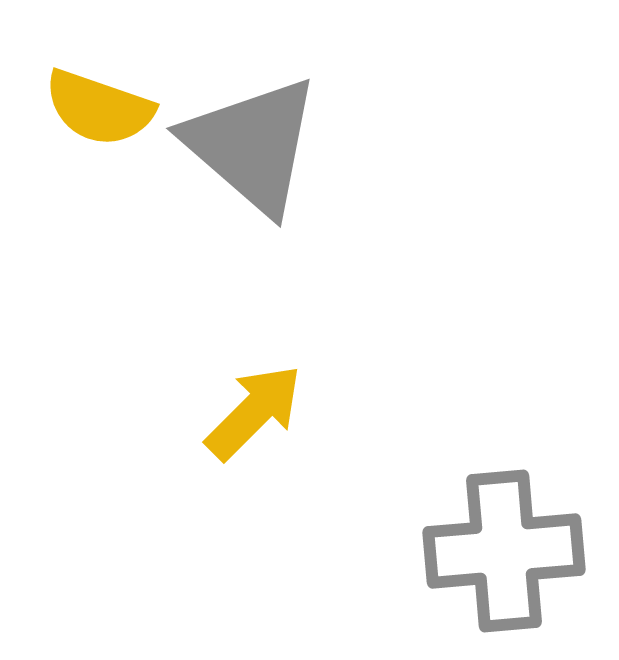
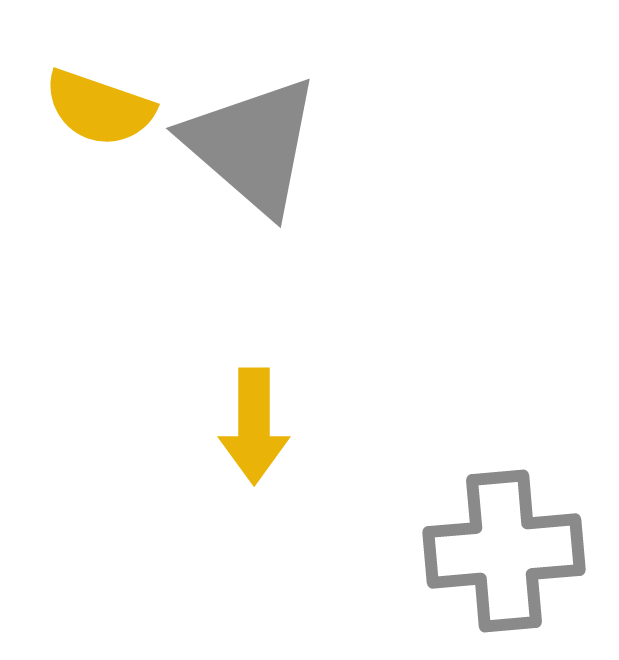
yellow arrow: moved 14 px down; rotated 135 degrees clockwise
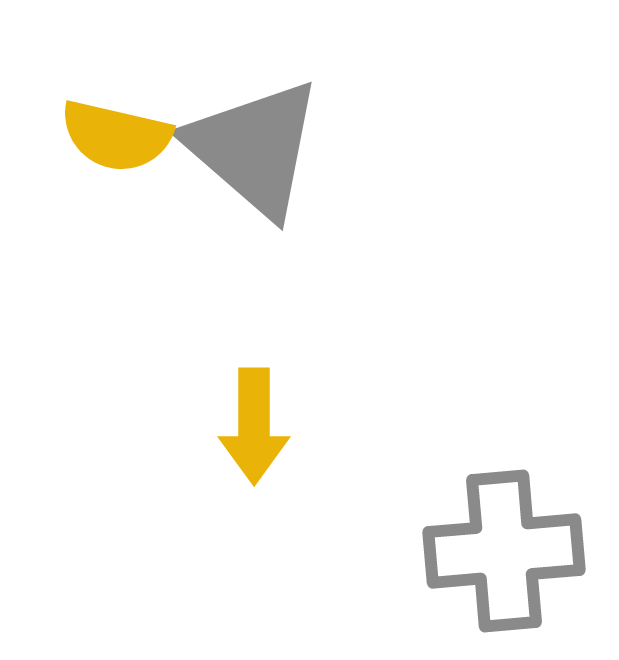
yellow semicircle: moved 17 px right, 28 px down; rotated 6 degrees counterclockwise
gray triangle: moved 2 px right, 3 px down
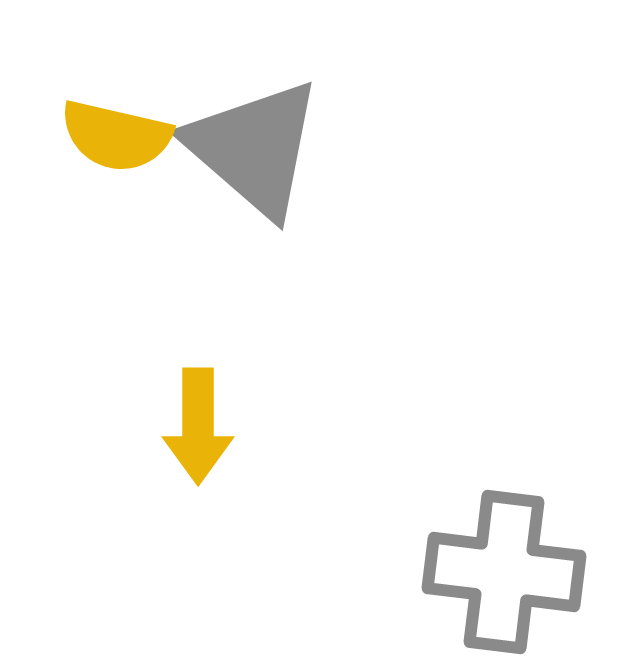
yellow arrow: moved 56 px left
gray cross: moved 21 px down; rotated 12 degrees clockwise
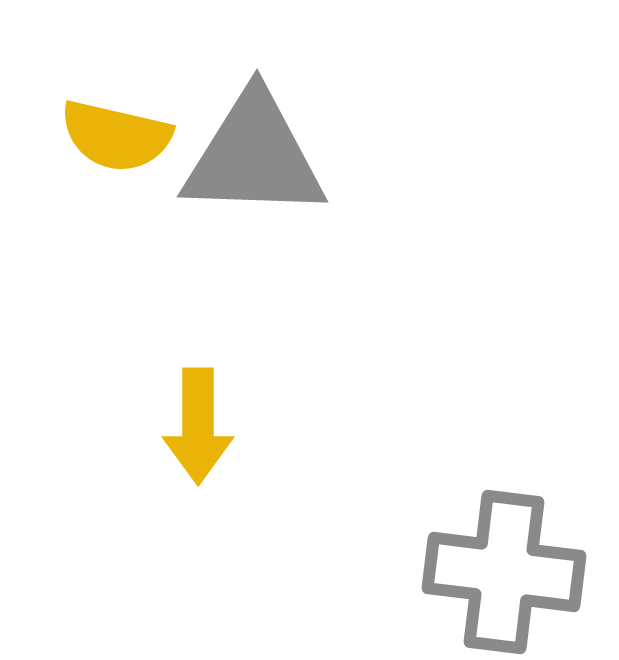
gray triangle: moved 8 px down; rotated 39 degrees counterclockwise
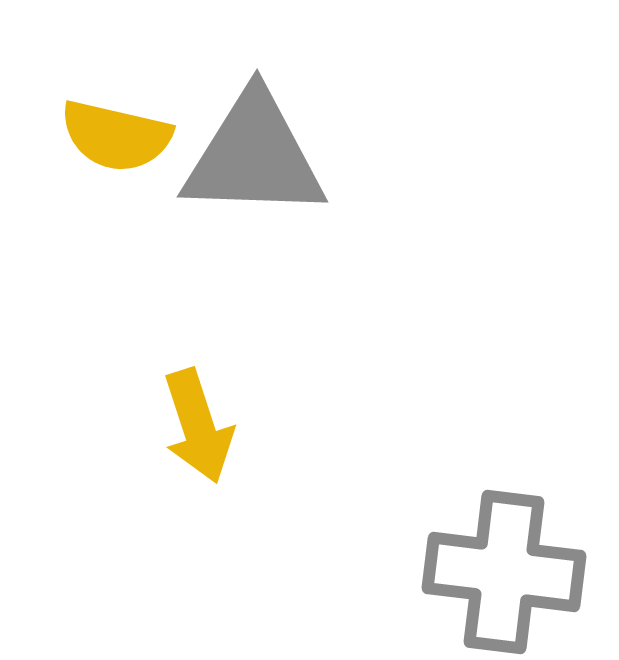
yellow arrow: rotated 18 degrees counterclockwise
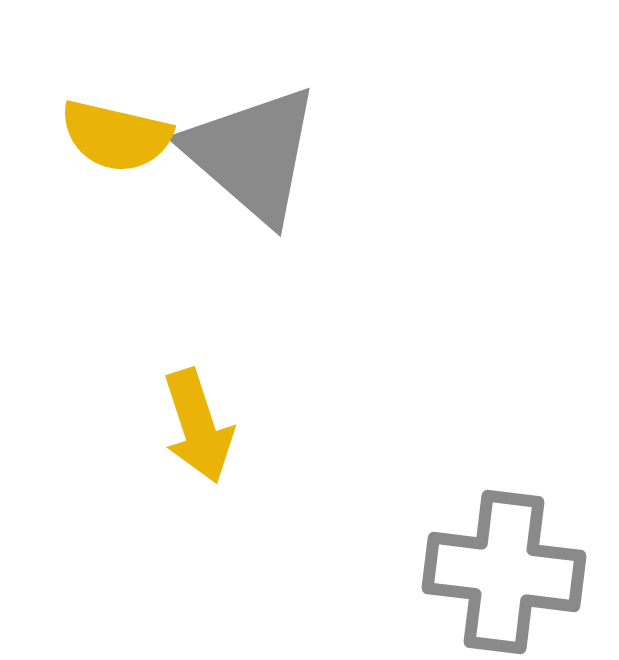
gray triangle: moved 2 px left, 2 px up; rotated 39 degrees clockwise
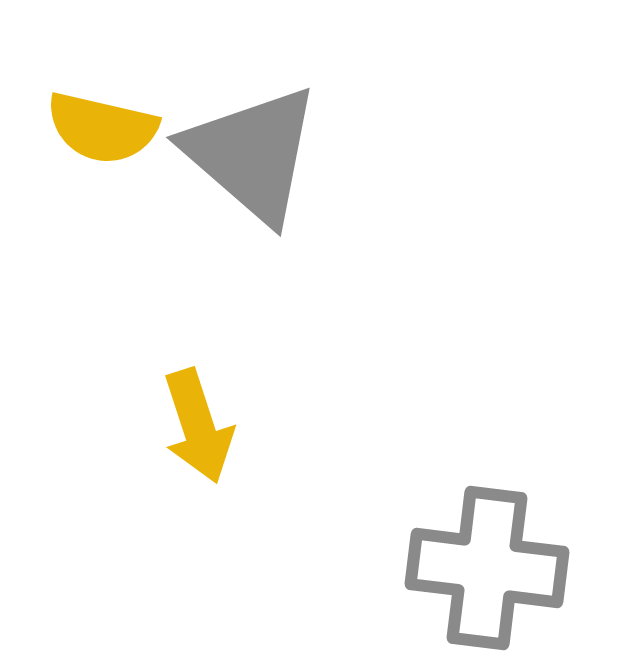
yellow semicircle: moved 14 px left, 8 px up
gray cross: moved 17 px left, 4 px up
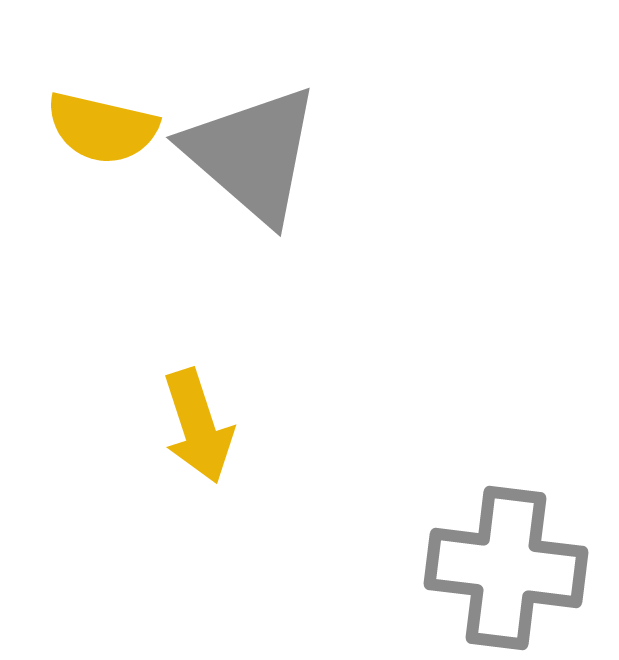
gray cross: moved 19 px right
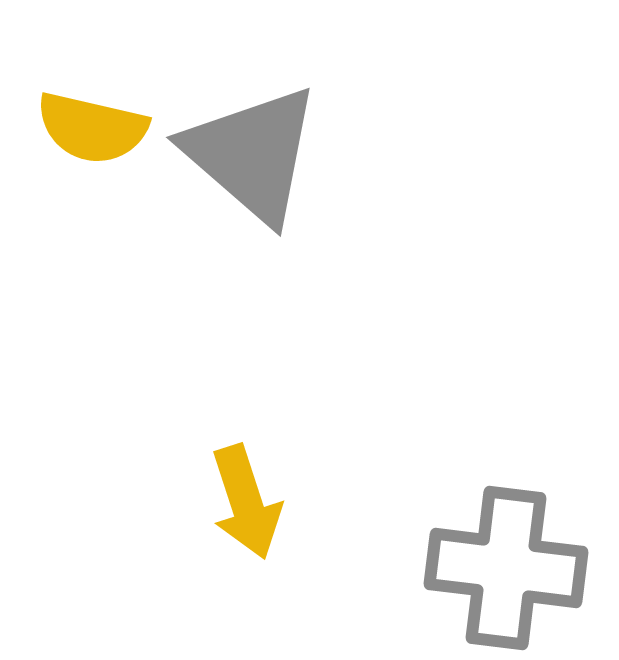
yellow semicircle: moved 10 px left
yellow arrow: moved 48 px right, 76 px down
